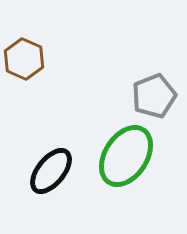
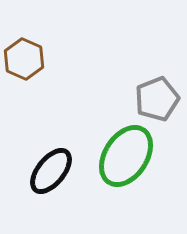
gray pentagon: moved 3 px right, 3 px down
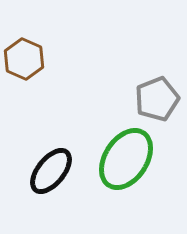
green ellipse: moved 3 px down
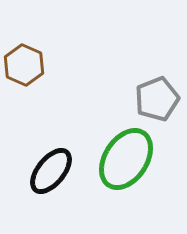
brown hexagon: moved 6 px down
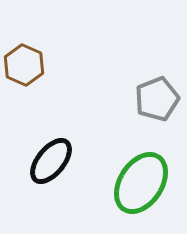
green ellipse: moved 15 px right, 24 px down
black ellipse: moved 10 px up
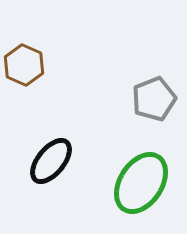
gray pentagon: moved 3 px left
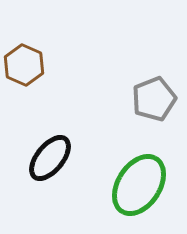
black ellipse: moved 1 px left, 3 px up
green ellipse: moved 2 px left, 2 px down
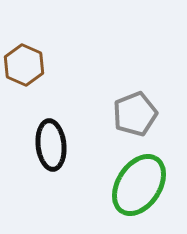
gray pentagon: moved 19 px left, 15 px down
black ellipse: moved 1 px right, 13 px up; rotated 45 degrees counterclockwise
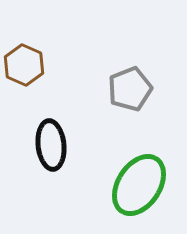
gray pentagon: moved 5 px left, 25 px up
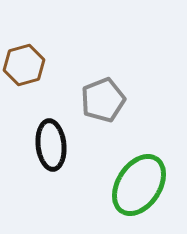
brown hexagon: rotated 21 degrees clockwise
gray pentagon: moved 27 px left, 11 px down
